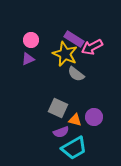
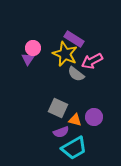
pink circle: moved 2 px right, 8 px down
pink arrow: moved 14 px down
purple triangle: rotated 32 degrees counterclockwise
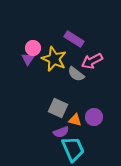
yellow star: moved 11 px left, 5 px down
cyan trapezoid: moved 1 px left, 1 px down; rotated 84 degrees counterclockwise
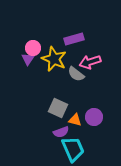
purple rectangle: rotated 48 degrees counterclockwise
pink arrow: moved 2 px left, 1 px down; rotated 10 degrees clockwise
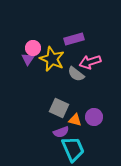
yellow star: moved 2 px left
gray square: moved 1 px right
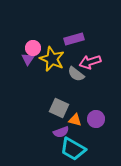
purple circle: moved 2 px right, 2 px down
cyan trapezoid: rotated 144 degrees clockwise
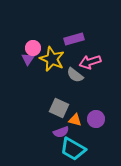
gray semicircle: moved 1 px left, 1 px down
